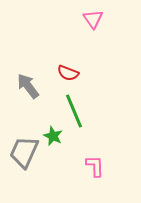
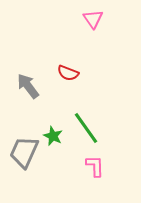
green line: moved 12 px right, 17 px down; rotated 12 degrees counterclockwise
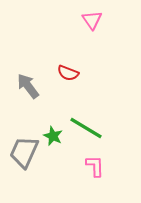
pink triangle: moved 1 px left, 1 px down
green line: rotated 24 degrees counterclockwise
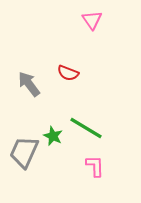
gray arrow: moved 1 px right, 2 px up
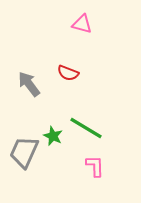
pink triangle: moved 10 px left, 4 px down; rotated 40 degrees counterclockwise
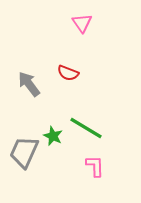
pink triangle: moved 1 px up; rotated 40 degrees clockwise
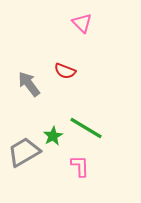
pink triangle: rotated 10 degrees counterclockwise
red semicircle: moved 3 px left, 2 px up
green star: rotated 18 degrees clockwise
gray trapezoid: rotated 36 degrees clockwise
pink L-shape: moved 15 px left
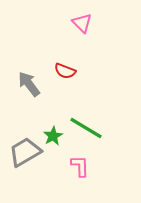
gray trapezoid: moved 1 px right
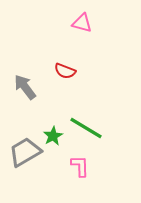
pink triangle: rotated 30 degrees counterclockwise
gray arrow: moved 4 px left, 3 px down
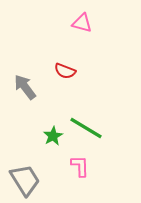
gray trapezoid: moved 28 px down; rotated 88 degrees clockwise
